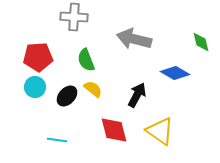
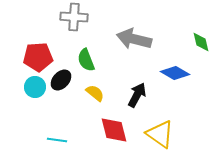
yellow semicircle: moved 2 px right, 4 px down
black ellipse: moved 6 px left, 16 px up
yellow triangle: moved 3 px down
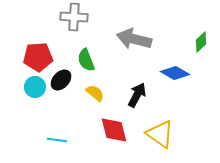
green diamond: rotated 60 degrees clockwise
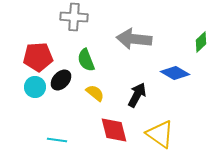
gray arrow: rotated 8 degrees counterclockwise
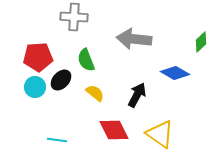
red diamond: rotated 12 degrees counterclockwise
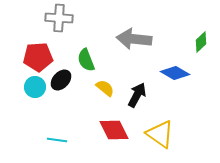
gray cross: moved 15 px left, 1 px down
yellow semicircle: moved 10 px right, 5 px up
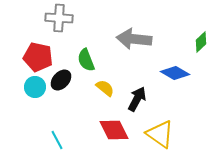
red pentagon: rotated 16 degrees clockwise
black arrow: moved 4 px down
cyan line: rotated 54 degrees clockwise
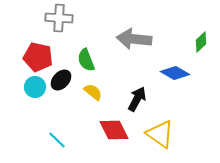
yellow semicircle: moved 12 px left, 4 px down
cyan line: rotated 18 degrees counterclockwise
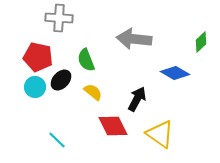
red diamond: moved 1 px left, 4 px up
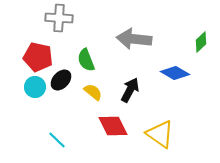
black arrow: moved 7 px left, 9 px up
